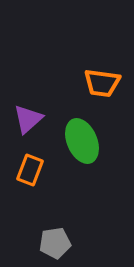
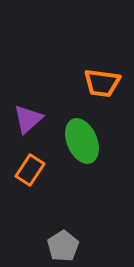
orange rectangle: rotated 12 degrees clockwise
gray pentagon: moved 8 px right, 3 px down; rotated 24 degrees counterclockwise
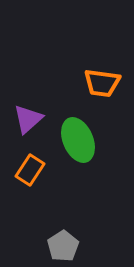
green ellipse: moved 4 px left, 1 px up
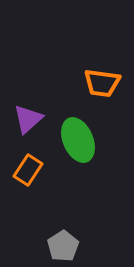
orange rectangle: moved 2 px left
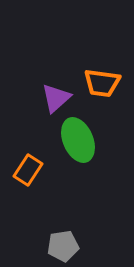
purple triangle: moved 28 px right, 21 px up
gray pentagon: rotated 24 degrees clockwise
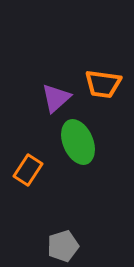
orange trapezoid: moved 1 px right, 1 px down
green ellipse: moved 2 px down
gray pentagon: rotated 8 degrees counterclockwise
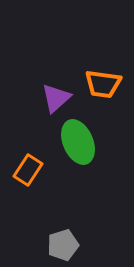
gray pentagon: moved 1 px up
